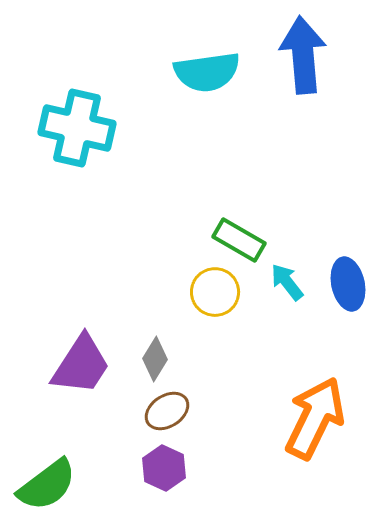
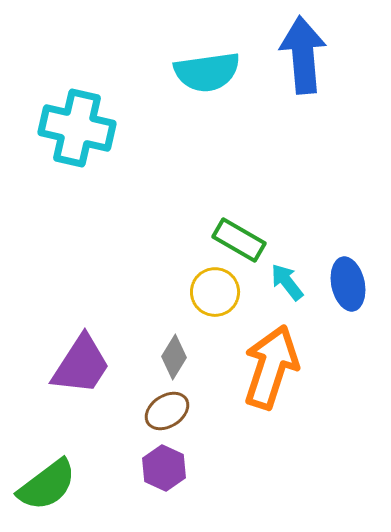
gray diamond: moved 19 px right, 2 px up
orange arrow: moved 44 px left, 51 px up; rotated 8 degrees counterclockwise
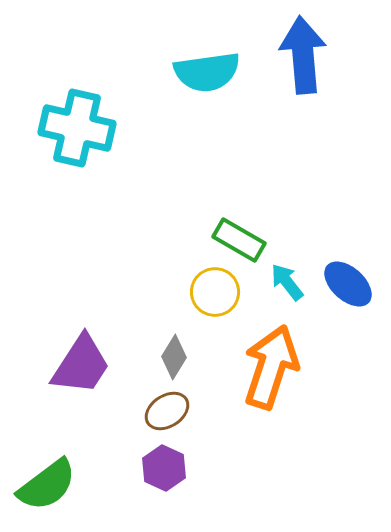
blue ellipse: rotated 36 degrees counterclockwise
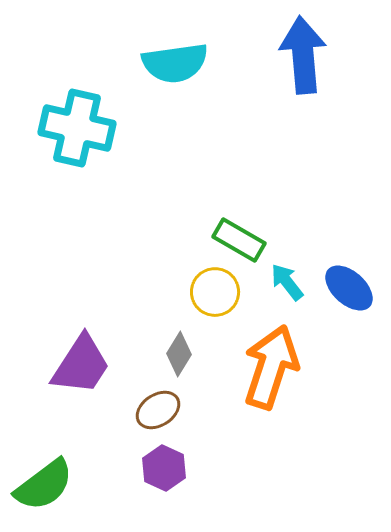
cyan semicircle: moved 32 px left, 9 px up
blue ellipse: moved 1 px right, 4 px down
gray diamond: moved 5 px right, 3 px up
brown ellipse: moved 9 px left, 1 px up
green semicircle: moved 3 px left
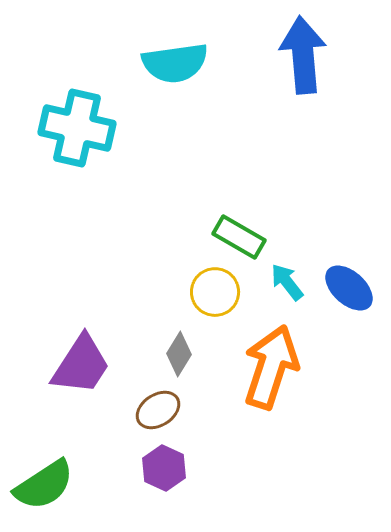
green rectangle: moved 3 px up
green semicircle: rotated 4 degrees clockwise
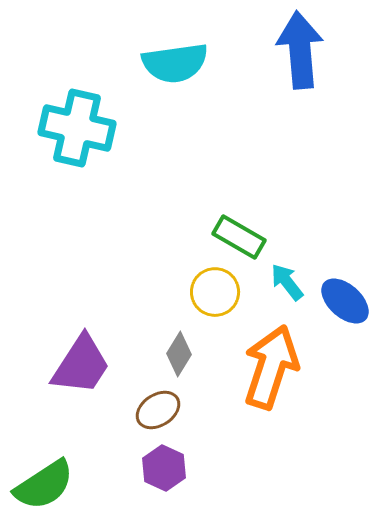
blue arrow: moved 3 px left, 5 px up
blue ellipse: moved 4 px left, 13 px down
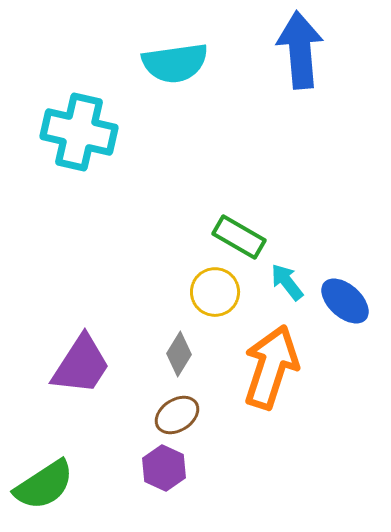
cyan cross: moved 2 px right, 4 px down
brown ellipse: moved 19 px right, 5 px down
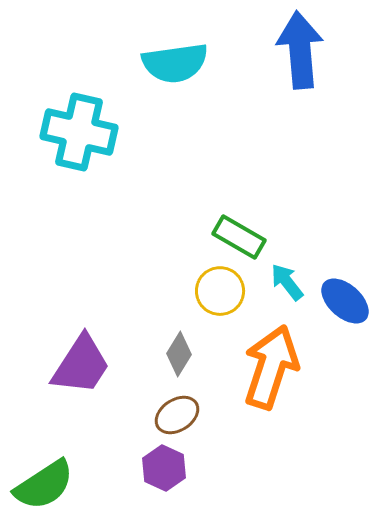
yellow circle: moved 5 px right, 1 px up
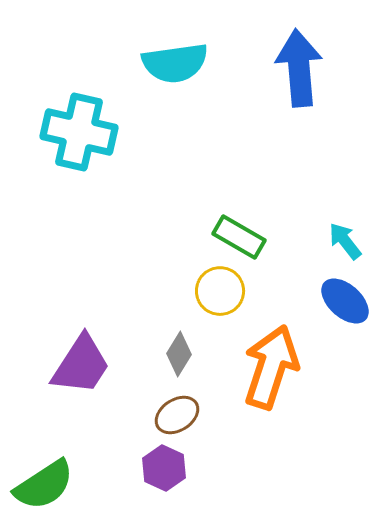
blue arrow: moved 1 px left, 18 px down
cyan arrow: moved 58 px right, 41 px up
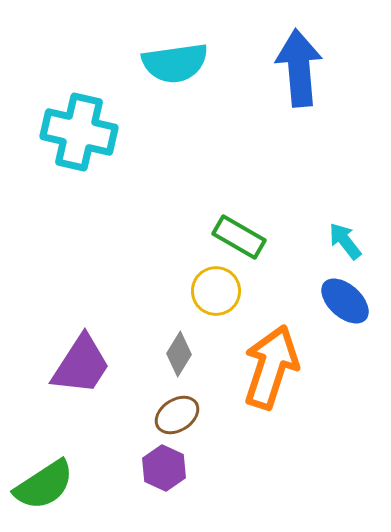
yellow circle: moved 4 px left
